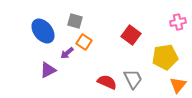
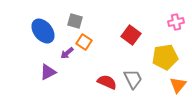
pink cross: moved 2 px left
purple triangle: moved 2 px down
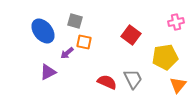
orange square: rotated 21 degrees counterclockwise
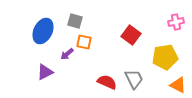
blue ellipse: rotated 65 degrees clockwise
purple arrow: moved 1 px down
purple triangle: moved 3 px left
gray trapezoid: moved 1 px right
orange triangle: rotated 42 degrees counterclockwise
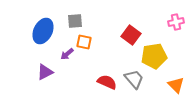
gray square: rotated 21 degrees counterclockwise
yellow pentagon: moved 11 px left, 1 px up
gray trapezoid: rotated 15 degrees counterclockwise
orange triangle: moved 2 px left; rotated 18 degrees clockwise
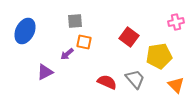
blue ellipse: moved 18 px left
red square: moved 2 px left, 2 px down
yellow pentagon: moved 5 px right
gray trapezoid: moved 1 px right
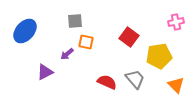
blue ellipse: rotated 15 degrees clockwise
orange square: moved 2 px right
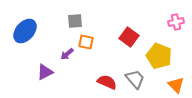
yellow pentagon: rotated 30 degrees clockwise
